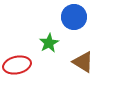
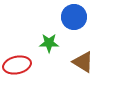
green star: rotated 30 degrees clockwise
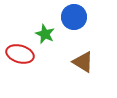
green star: moved 4 px left, 9 px up; rotated 24 degrees clockwise
red ellipse: moved 3 px right, 11 px up; rotated 28 degrees clockwise
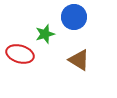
green star: rotated 30 degrees clockwise
brown triangle: moved 4 px left, 2 px up
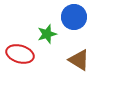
green star: moved 2 px right
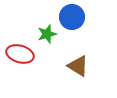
blue circle: moved 2 px left
brown triangle: moved 1 px left, 6 px down
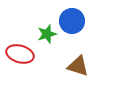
blue circle: moved 4 px down
brown triangle: rotated 15 degrees counterclockwise
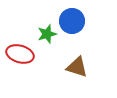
brown triangle: moved 1 px left, 1 px down
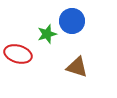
red ellipse: moved 2 px left
